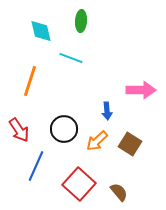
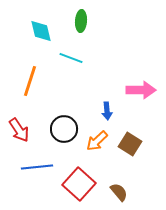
blue line: moved 1 px right, 1 px down; rotated 60 degrees clockwise
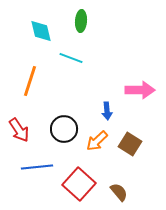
pink arrow: moved 1 px left
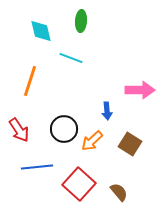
orange arrow: moved 5 px left
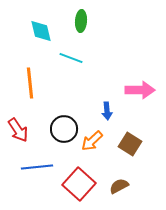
orange line: moved 2 px down; rotated 24 degrees counterclockwise
red arrow: moved 1 px left
brown semicircle: moved 6 px up; rotated 78 degrees counterclockwise
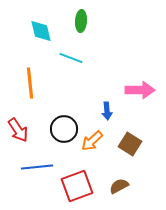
red square: moved 2 px left, 2 px down; rotated 28 degrees clockwise
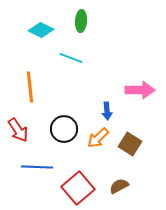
cyan diamond: moved 1 px up; rotated 50 degrees counterclockwise
orange line: moved 4 px down
orange arrow: moved 6 px right, 3 px up
blue line: rotated 8 degrees clockwise
red square: moved 1 px right, 2 px down; rotated 20 degrees counterclockwise
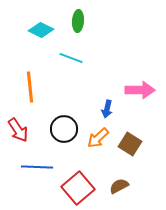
green ellipse: moved 3 px left
blue arrow: moved 2 px up; rotated 18 degrees clockwise
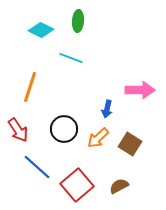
orange line: rotated 24 degrees clockwise
blue line: rotated 40 degrees clockwise
red square: moved 1 px left, 3 px up
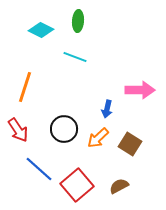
cyan line: moved 4 px right, 1 px up
orange line: moved 5 px left
blue line: moved 2 px right, 2 px down
